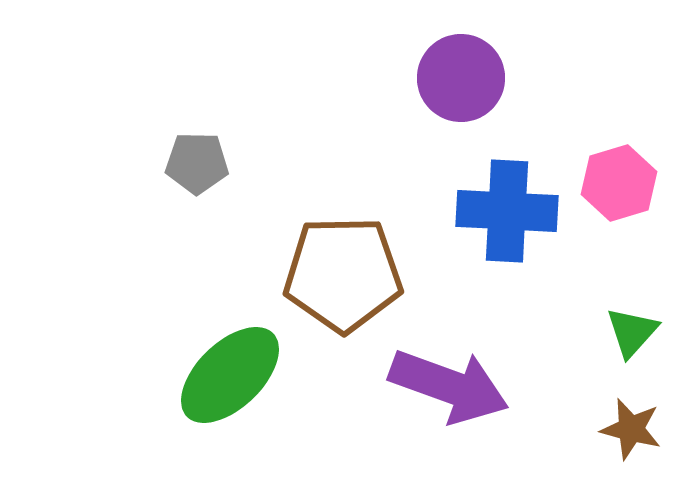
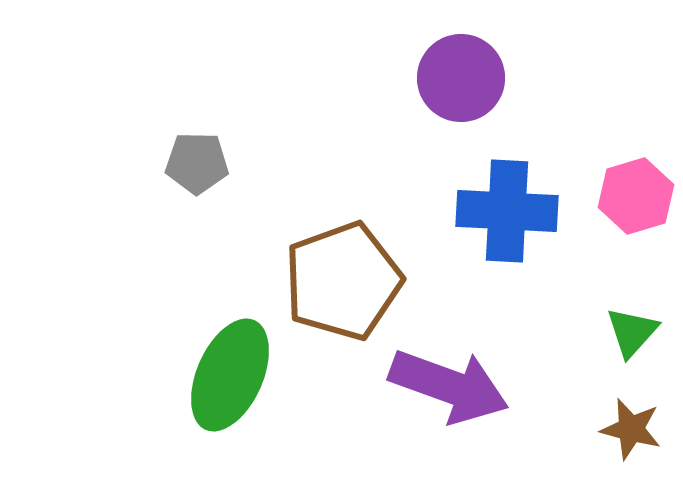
pink hexagon: moved 17 px right, 13 px down
brown pentagon: moved 7 px down; rotated 19 degrees counterclockwise
green ellipse: rotated 22 degrees counterclockwise
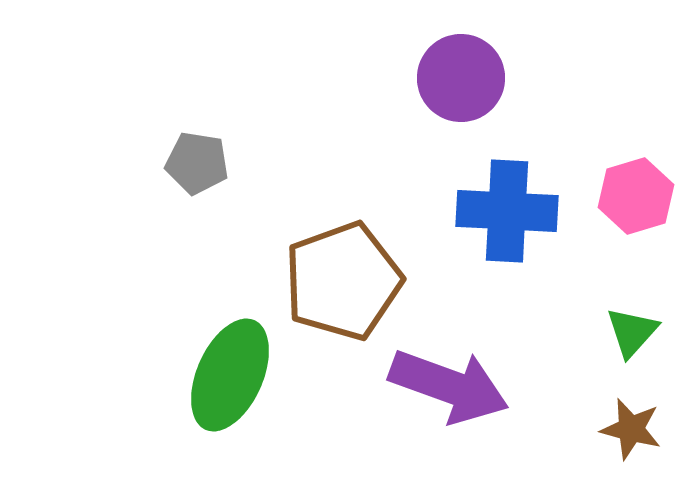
gray pentagon: rotated 8 degrees clockwise
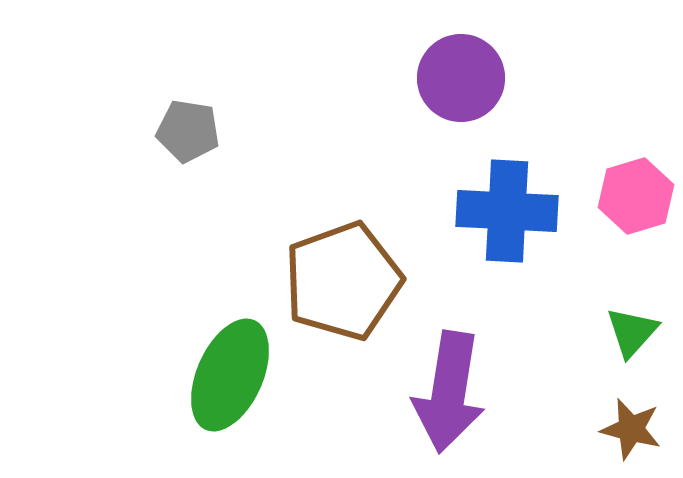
gray pentagon: moved 9 px left, 32 px up
purple arrow: moved 6 px down; rotated 79 degrees clockwise
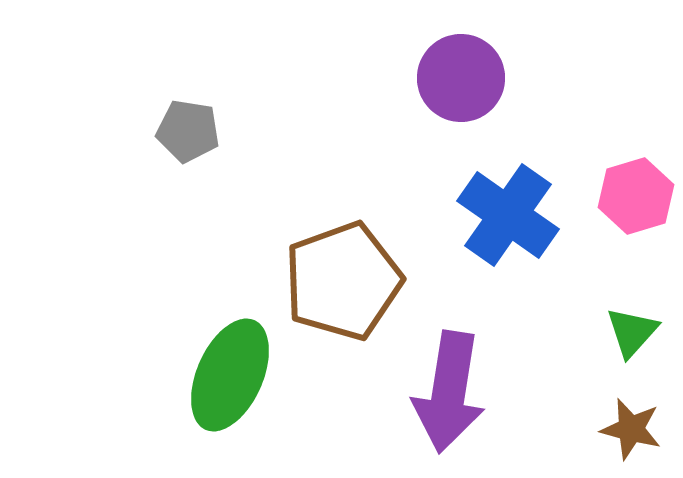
blue cross: moved 1 px right, 4 px down; rotated 32 degrees clockwise
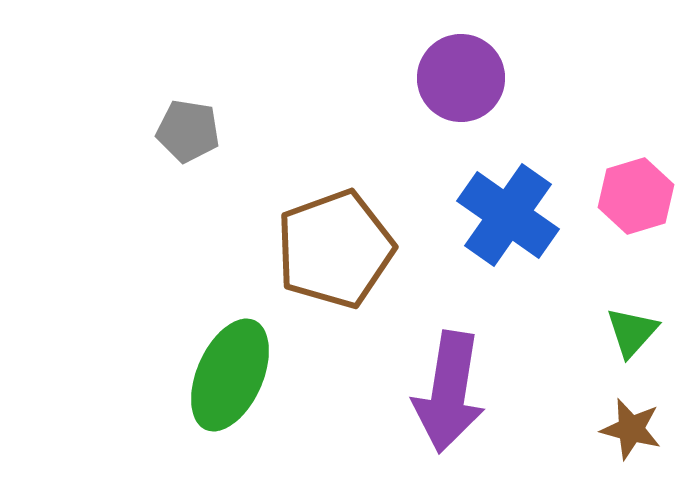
brown pentagon: moved 8 px left, 32 px up
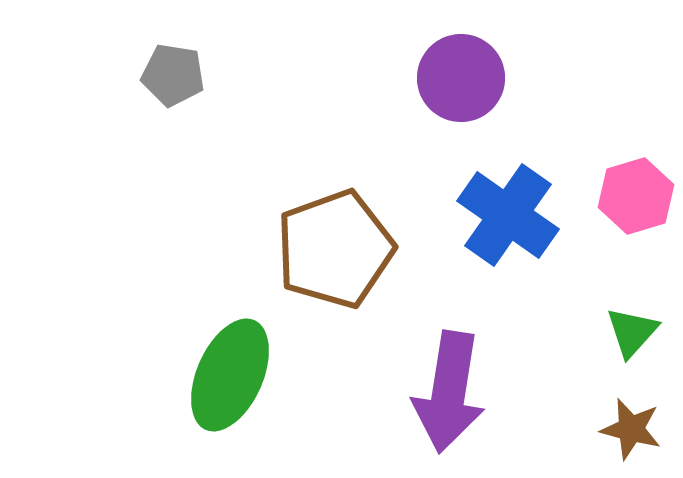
gray pentagon: moved 15 px left, 56 px up
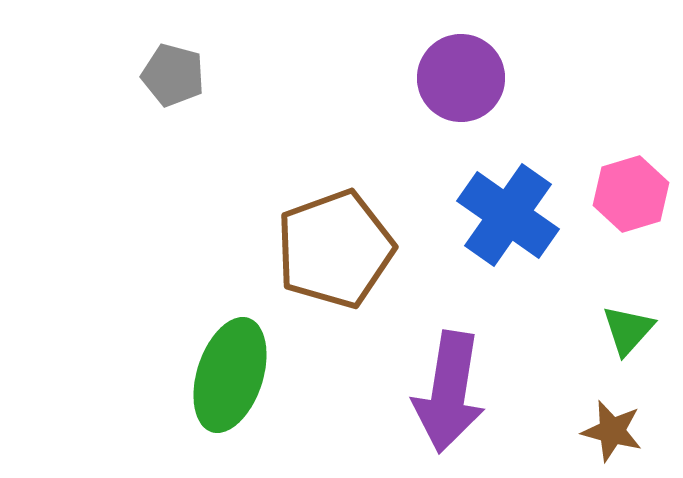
gray pentagon: rotated 6 degrees clockwise
pink hexagon: moved 5 px left, 2 px up
green triangle: moved 4 px left, 2 px up
green ellipse: rotated 6 degrees counterclockwise
brown star: moved 19 px left, 2 px down
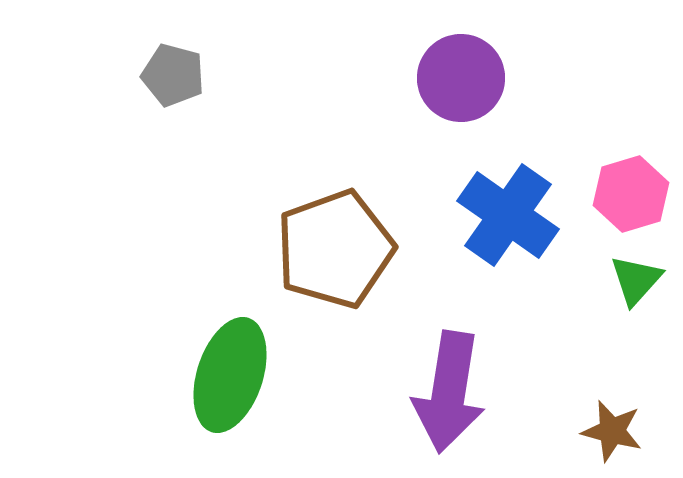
green triangle: moved 8 px right, 50 px up
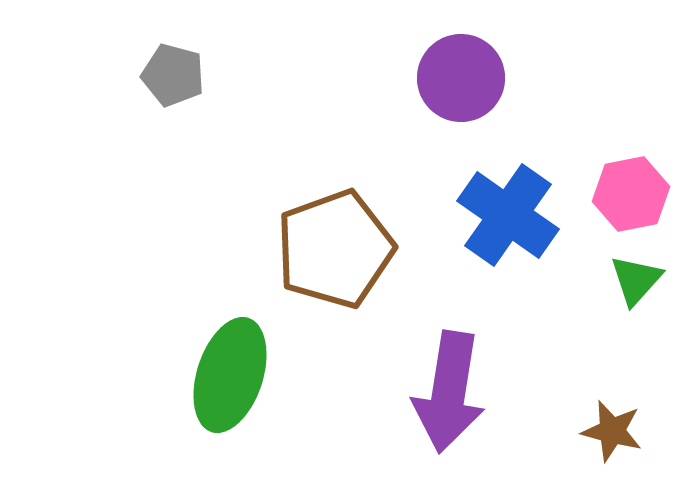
pink hexagon: rotated 6 degrees clockwise
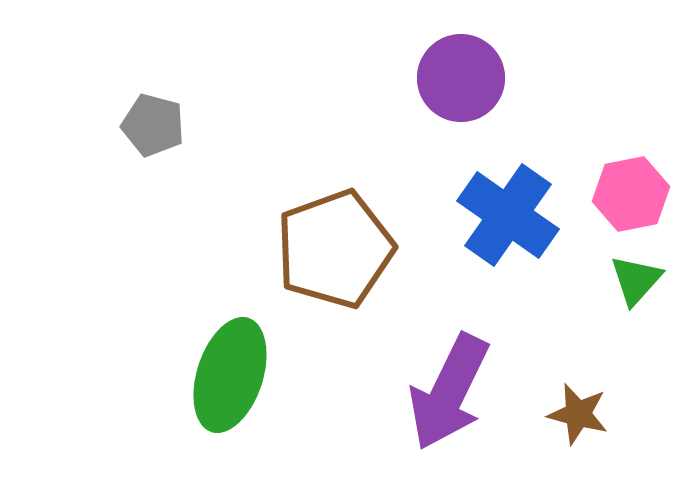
gray pentagon: moved 20 px left, 50 px down
purple arrow: rotated 17 degrees clockwise
brown star: moved 34 px left, 17 px up
